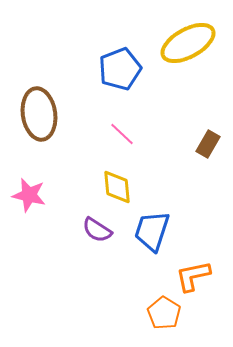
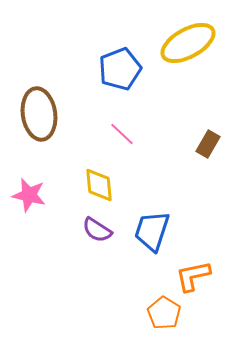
yellow diamond: moved 18 px left, 2 px up
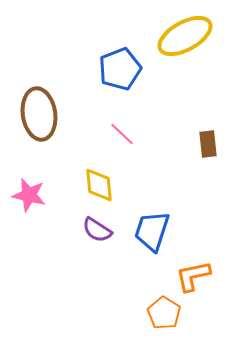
yellow ellipse: moved 3 px left, 7 px up
brown rectangle: rotated 36 degrees counterclockwise
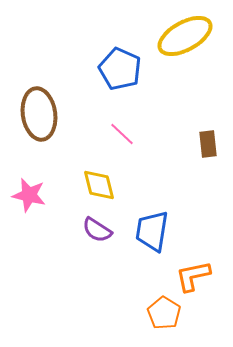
blue pentagon: rotated 27 degrees counterclockwise
yellow diamond: rotated 9 degrees counterclockwise
blue trapezoid: rotated 9 degrees counterclockwise
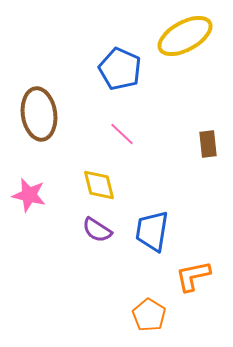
orange pentagon: moved 15 px left, 2 px down
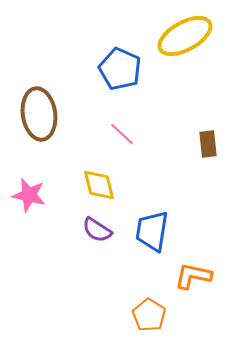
orange L-shape: rotated 24 degrees clockwise
